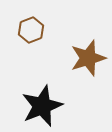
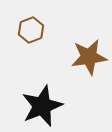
brown star: moved 1 px right, 1 px up; rotated 9 degrees clockwise
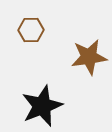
brown hexagon: rotated 20 degrees clockwise
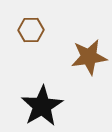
black star: rotated 9 degrees counterclockwise
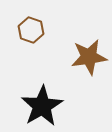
brown hexagon: rotated 20 degrees clockwise
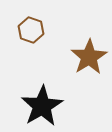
brown star: rotated 24 degrees counterclockwise
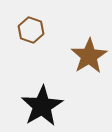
brown star: moved 1 px up
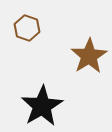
brown hexagon: moved 4 px left, 2 px up
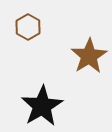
brown hexagon: moved 1 px right, 1 px up; rotated 10 degrees clockwise
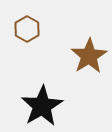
brown hexagon: moved 1 px left, 2 px down
